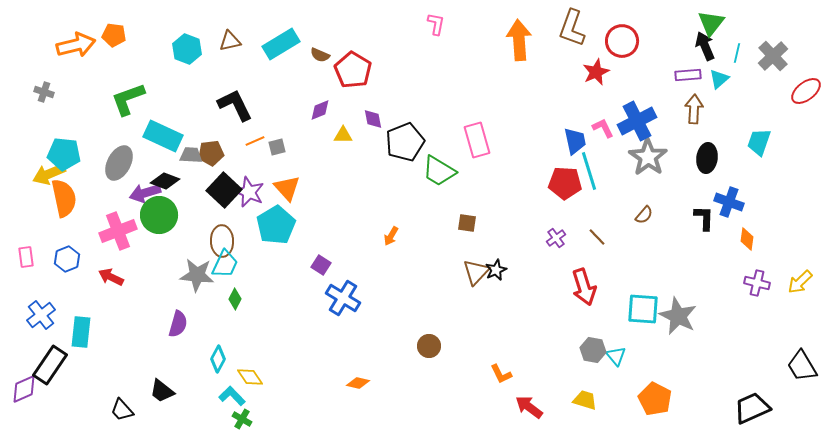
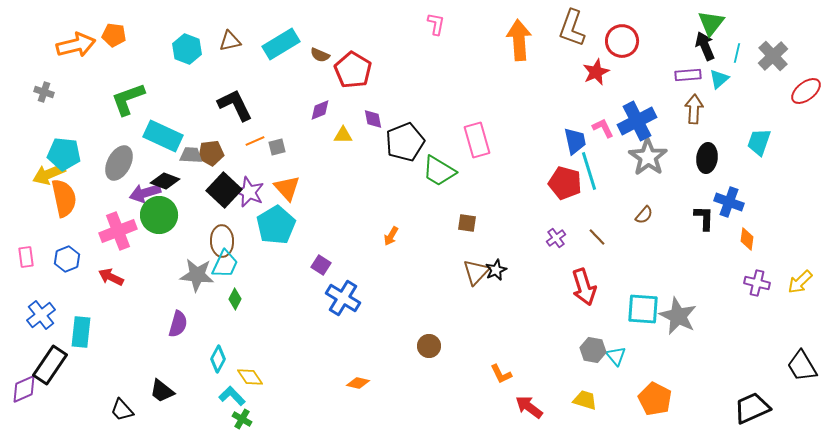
red pentagon at (565, 183): rotated 12 degrees clockwise
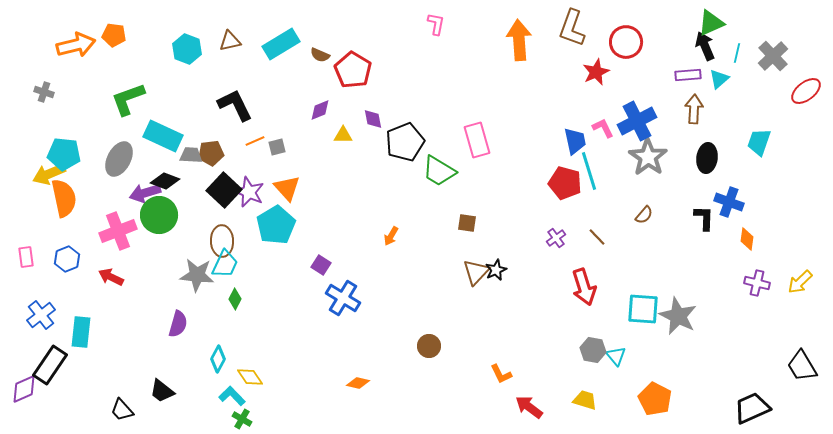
green triangle at (711, 23): rotated 28 degrees clockwise
red circle at (622, 41): moved 4 px right, 1 px down
gray ellipse at (119, 163): moved 4 px up
